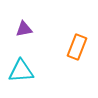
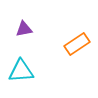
orange rectangle: moved 3 px up; rotated 35 degrees clockwise
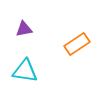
cyan triangle: moved 4 px right; rotated 12 degrees clockwise
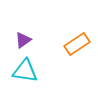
purple triangle: moved 1 px left, 11 px down; rotated 24 degrees counterclockwise
